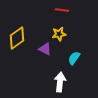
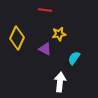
red line: moved 17 px left
yellow diamond: rotated 30 degrees counterclockwise
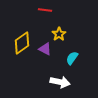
yellow star: rotated 24 degrees counterclockwise
yellow diamond: moved 5 px right, 5 px down; rotated 30 degrees clockwise
cyan semicircle: moved 2 px left
white arrow: rotated 96 degrees clockwise
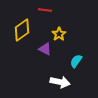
yellow diamond: moved 13 px up
cyan semicircle: moved 4 px right, 3 px down
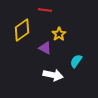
purple triangle: moved 1 px up
white arrow: moved 7 px left, 7 px up
